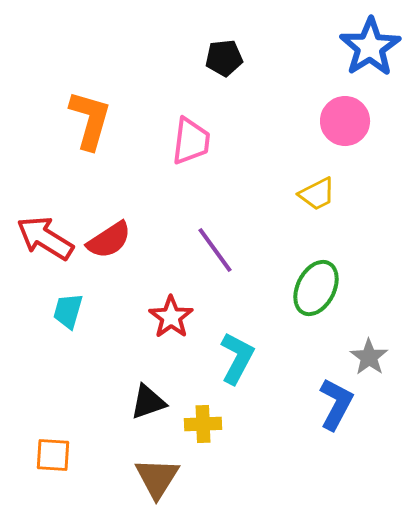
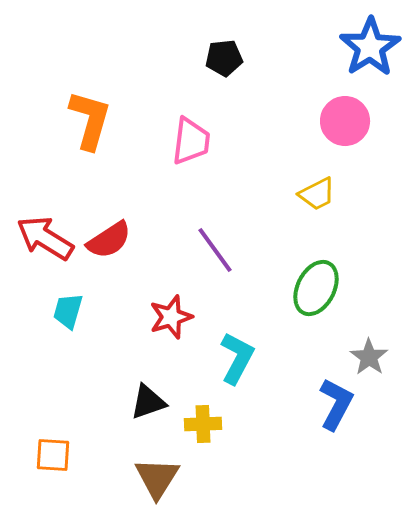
red star: rotated 18 degrees clockwise
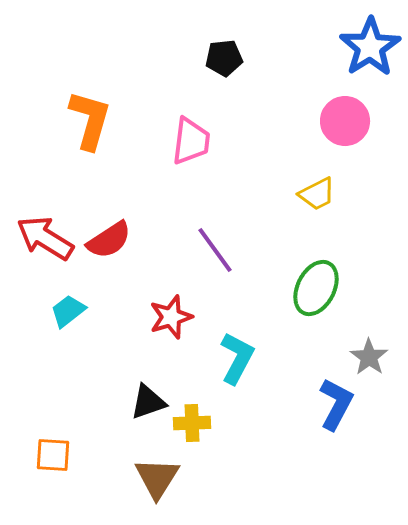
cyan trapezoid: rotated 36 degrees clockwise
yellow cross: moved 11 px left, 1 px up
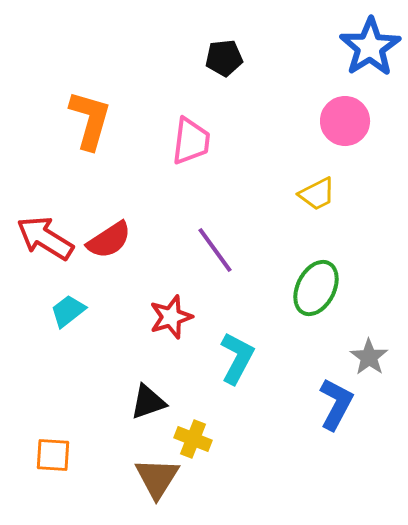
yellow cross: moved 1 px right, 16 px down; rotated 24 degrees clockwise
